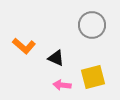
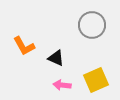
orange L-shape: rotated 20 degrees clockwise
yellow square: moved 3 px right, 3 px down; rotated 10 degrees counterclockwise
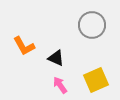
pink arrow: moved 2 px left; rotated 48 degrees clockwise
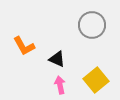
black triangle: moved 1 px right, 1 px down
yellow square: rotated 15 degrees counterclockwise
pink arrow: rotated 24 degrees clockwise
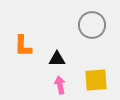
orange L-shape: moved 1 px left; rotated 30 degrees clockwise
black triangle: rotated 24 degrees counterclockwise
yellow square: rotated 35 degrees clockwise
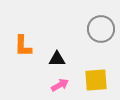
gray circle: moved 9 px right, 4 px down
pink arrow: rotated 72 degrees clockwise
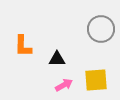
pink arrow: moved 4 px right
